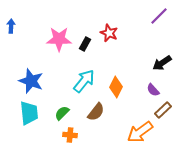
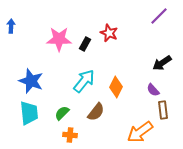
brown rectangle: rotated 54 degrees counterclockwise
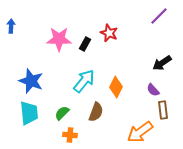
brown semicircle: rotated 18 degrees counterclockwise
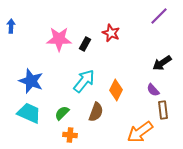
red star: moved 2 px right
orange diamond: moved 3 px down
cyan trapezoid: rotated 60 degrees counterclockwise
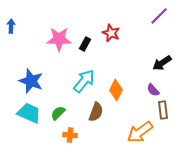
green semicircle: moved 4 px left
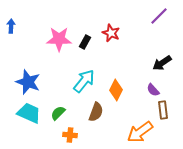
black rectangle: moved 2 px up
blue star: moved 3 px left, 1 px down
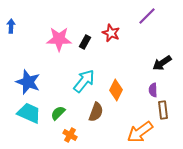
purple line: moved 12 px left
purple semicircle: rotated 40 degrees clockwise
orange cross: rotated 24 degrees clockwise
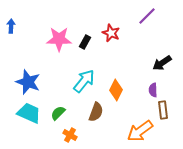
orange arrow: moved 1 px up
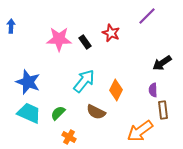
black rectangle: rotated 64 degrees counterclockwise
brown semicircle: rotated 96 degrees clockwise
orange cross: moved 1 px left, 2 px down
